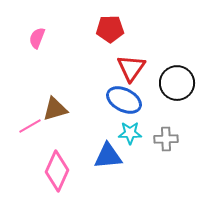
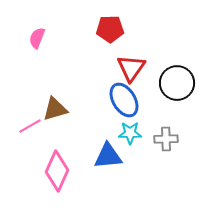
blue ellipse: rotated 32 degrees clockwise
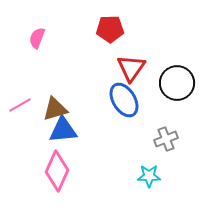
pink line: moved 10 px left, 21 px up
cyan star: moved 19 px right, 43 px down
gray cross: rotated 20 degrees counterclockwise
blue triangle: moved 45 px left, 26 px up
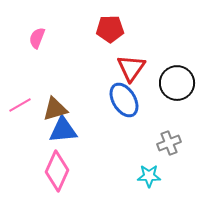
gray cross: moved 3 px right, 4 px down
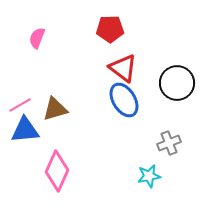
red triangle: moved 8 px left; rotated 28 degrees counterclockwise
blue triangle: moved 38 px left
cyan star: rotated 10 degrees counterclockwise
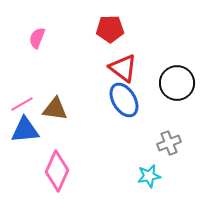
pink line: moved 2 px right, 1 px up
brown triangle: rotated 24 degrees clockwise
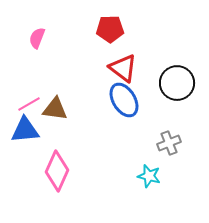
pink line: moved 7 px right
cyan star: rotated 25 degrees clockwise
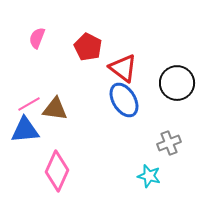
red pentagon: moved 22 px left, 18 px down; rotated 28 degrees clockwise
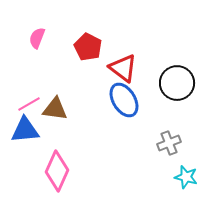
cyan star: moved 37 px right, 1 px down
